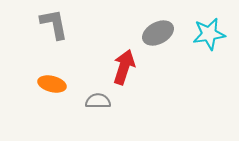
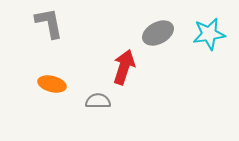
gray L-shape: moved 5 px left, 1 px up
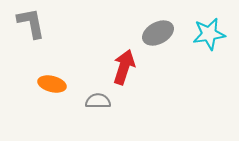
gray L-shape: moved 18 px left
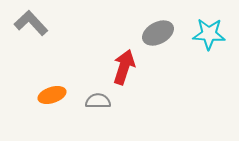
gray L-shape: rotated 32 degrees counterclockwise
cyan star: rotated 12 degrees clockwise
orange ellipse: moved 11 px down; rotated 32 degrees counterclockwise
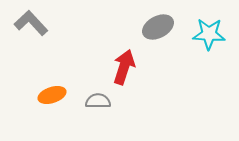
gray ellipse: moved 6 px up
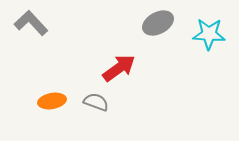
gray ellipse: moved 4 px up
red arrow: moved 5 px left, 1 px down; rotated 36 degrees clockwise
orange ellipse: moved 6 px down; rotated 8 degrees clockwise
gray semicircle: moved 2 px left, 1 px down; rotated 20 degrees clockwise
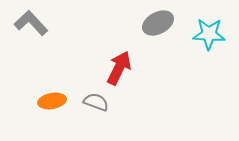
red arrow: rotated 28 degrees counterclockwise
